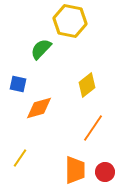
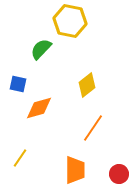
red circle: moved 14 px right, 2 px down
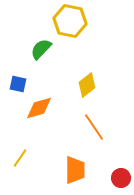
orange line: moved 1 px right, 1 px up; rotated 68 degrees counterclockwise
red circle: moved 2 px right, 4 px down
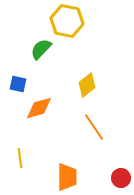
yellow hexagon: moved 3 px left
yellow line: rotated 42 degrees counterclockwise
orange trapezoid: moved 8 px left, 7 px down
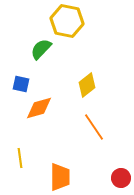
blue square: moved 3 px right
orange trapezoid: moved 7 px left
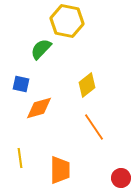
orange trapezoid: moved 7 px up
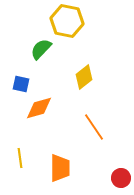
yellow diamond: moved 3 px left, 8 px up
orange trapezoid: moved 2 px up
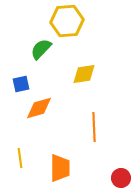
yellow hexagon: rotated 16 degrees counterclockwise
yellow diamond: moved 3 px up; rotated 30 degrees clockwise
blue square: rotated 24 degrees counterclockwise
orange line: rotated 32 degrees clockwise
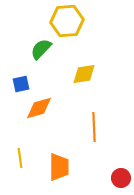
orange trapezoid: moved 1 px left, 1 px up
